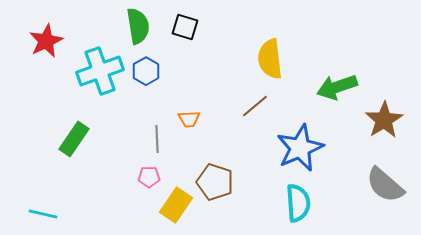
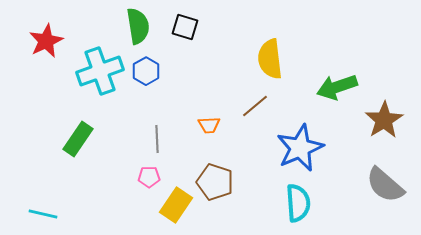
orange trapezoid: moved 20 px right, 6 px down
green rectangle: moved 4 px right
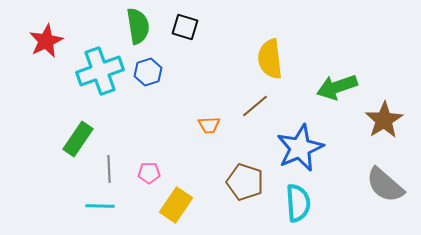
blue hexagon: moved 2 px right, 1 px down; rotated 12 degrees clockwise
gray line: moved 48 px left, 30 px down
pink pentagon: moved 4 px up
brown pentagon: moved 30 px right
cyan line: moved 57 px right, 8 px up; rotated 12 degrees counterclockwise
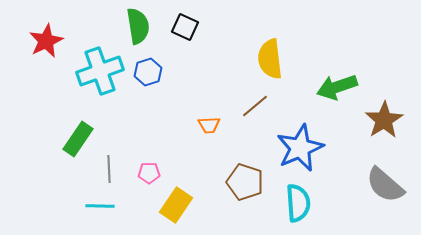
black square: rotated 8 degrees clockwise
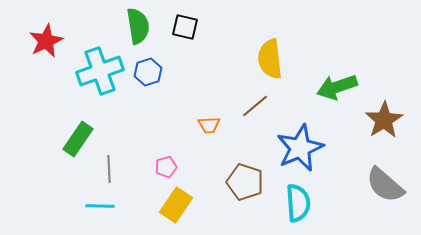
black square: rotated 12 degrees counterclockwise
pink pentagon: moved 17 px right, 6 px up; rotated 15 degrees counterclockwise
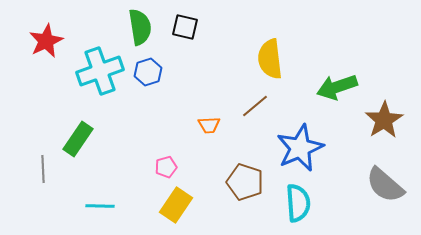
green semicircle: moved 2 px right, 1 px down
gray line: moved 66 px left
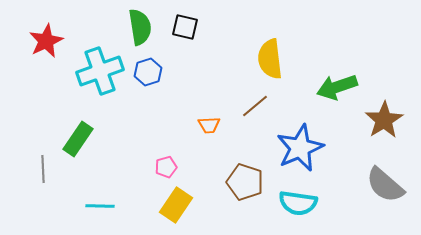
cyan semicircle: rotated 102 degrees clockwise
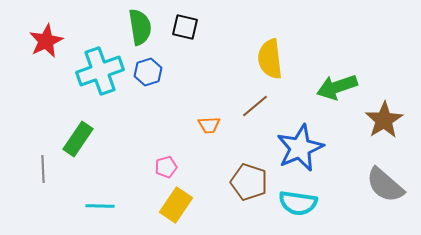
brown pentagon: moved 4 px right
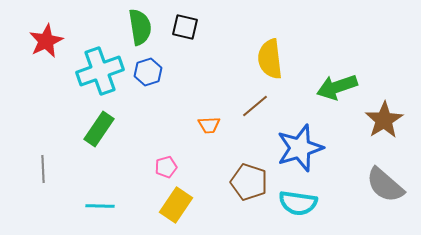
green rectangle: moved 21 px right, 10 px up
blue star: rotated 6 degrees clockwise
